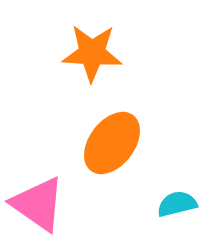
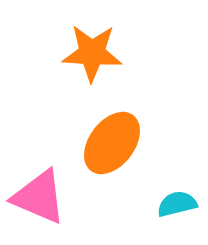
pink triangle: moved 1 px right, 7 px up; rotated 12 degrees counterclockwise
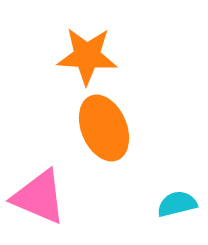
orange star: moved 5 px left, 3 px down
orange ellipse: moved 8 px left, 15 px up; rotated 60 degrees counterclockwise
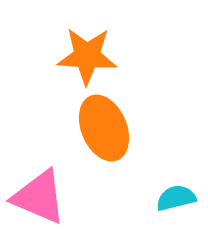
cyan semicircle: moved 1 px left, 6 px up
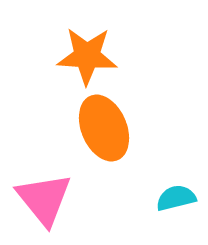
pink triangle: moved 5 px right, 2 px down; rotated 28 degrees clockwise
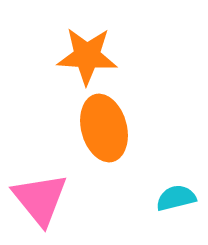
orange ellipse: rotated 8 degrees clockwise
pink triangle: moved 4 px left
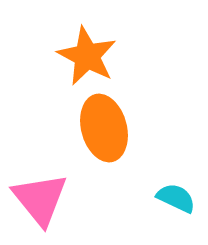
orange star: rotated 24 degrees clockwise
cyan semicircle: rotated 39 degrees clockwise
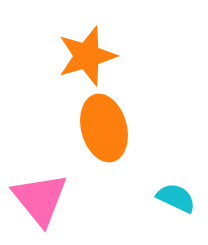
orange star: rotated 28 degrees clockwise
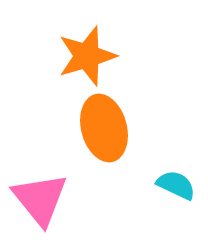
cyan semicircle: moved 13 px up
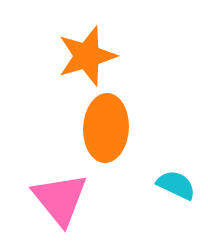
orange ellipse: moved 2 px right; rotated 18 degrees clockwise
pink triangle: moved 20 px right
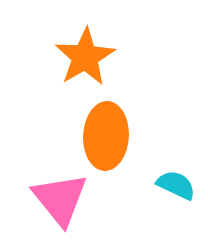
orange star: moved 2 px left, 1 px down; rotated 14 degrees counterclockwise
orange ellipse: moved 8 px down
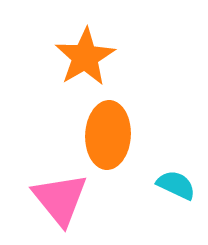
orange ellipse: moved 2 px right, 1 px up
